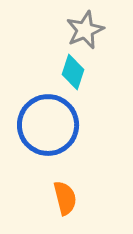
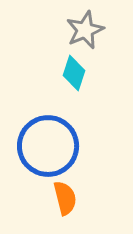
cyan diamond: moved 1 px right, 1 px down
blue circle: moved 21 px down
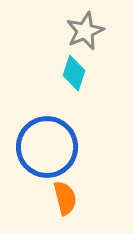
gray star: moved 1 px down
blue circle: moved 1 px left, 1 px down
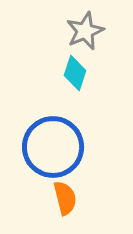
cyan diamond: moved 1 px right
blue circle: moved 6 px right
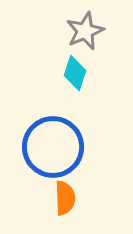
orange semicircle: rotated 12 degrees clockwise
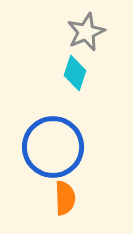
gray star: moved 1 px right, 1 px down
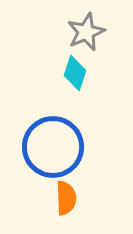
orange semicircle: moved 1 px right
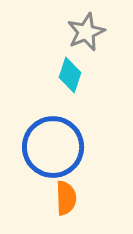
cyan diamond: moved 5 px left, 2 px down
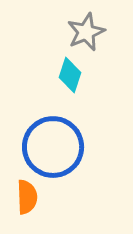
orange semicircle: moved 39 px left, 1 px up
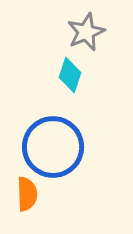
orange semicircle: moved 3 px up
